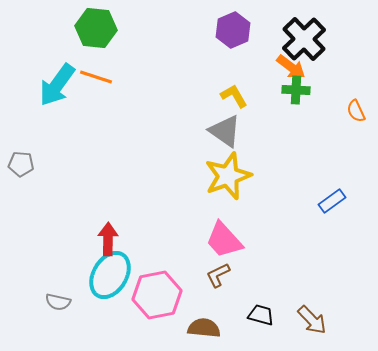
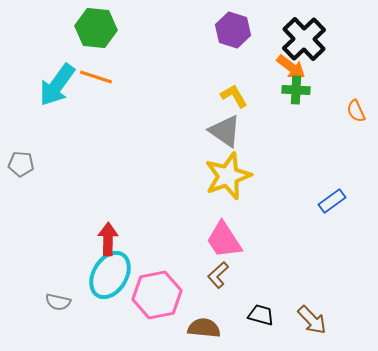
purple hexagon: rotated 20 degrees counterclockwise
pink trapezoid: rotated 9 degrees clockwise
brown L-shape: rotated 16 degrees counterclockwise
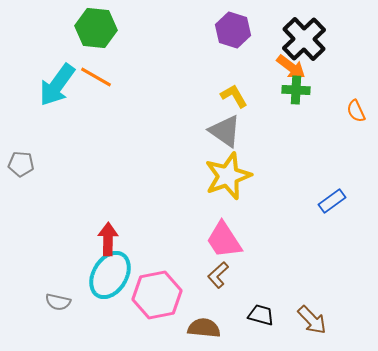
orange line: rotated 12 degrees clockwise
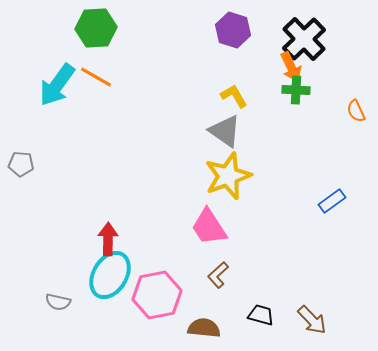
green hexagon: rotated 9 degrees counterclockwise
orange arrow: rotated 28 degrees clockwise
pink trapezoid: moved 15 px left, 13 px up
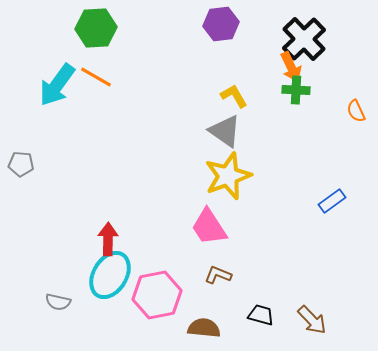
purple hexagon: moved 12 px left, 6 px up; rotated 24 degrees counterclockwise
brown L-shape: rotated 64 degrees clockwise
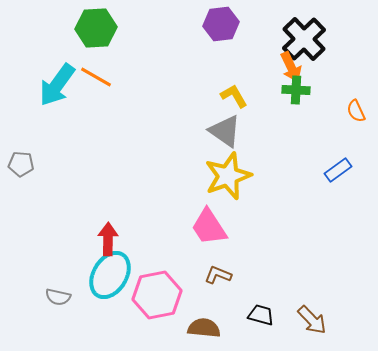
blue rectangle: moved 6 px right, 31 px up
gray semicircle: moved 5 px up
